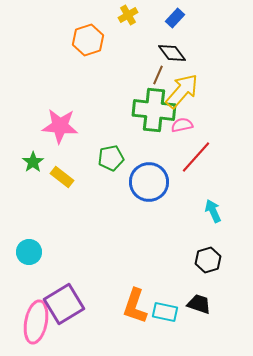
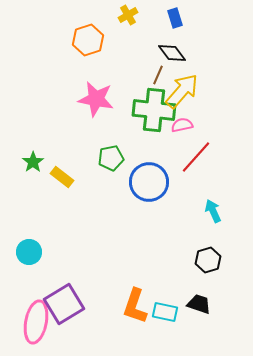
blue rectangle: rotated 60 degrees counterclockwise
pink star: moved 36 px right, 27 px up; rotated 6 degrees clockwise
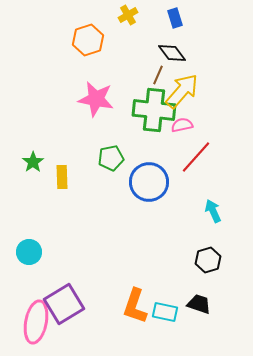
yellow rectangle: rotated 50 degrees clockwise
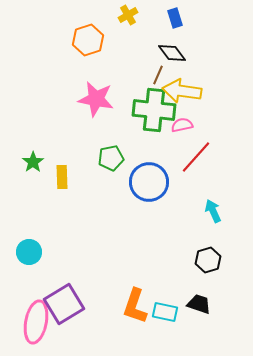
yellow arrow: rotated 123 degrees counterclockwise
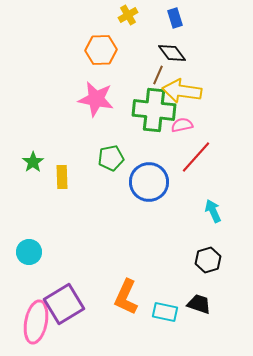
orange hexagon: moved 13 px right, 10 px down; rotated 16 degrees clockwise
orange L-shape: moved 9 px left, 9 px up; rotated 6 degrees clockwise
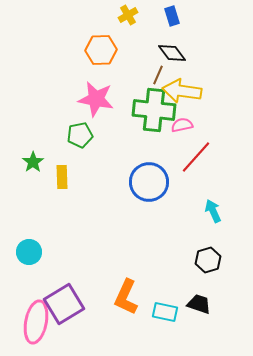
blue rectangle: moved 3 px left, 2 px up
green pentagon: moved 31 px left, 23 px up
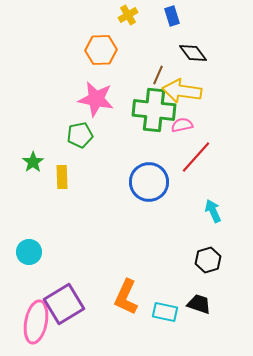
black diamond: moved 21 px right
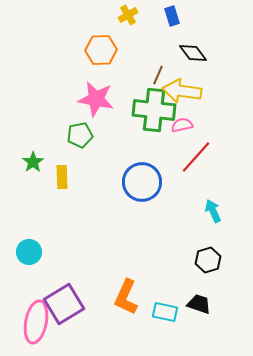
blue circle: moved 7 px left
